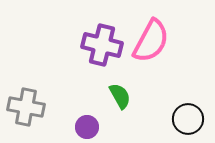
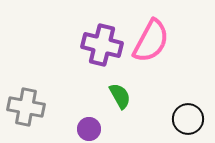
purple circle: moved 2 px right, 2 px down
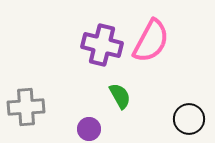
gray cross: rotated 15 degrees counterclockwise
black circle: moved 1 px right
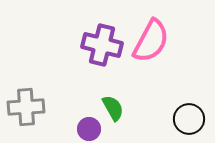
green semicircle: moved 7 px left, 12 px down
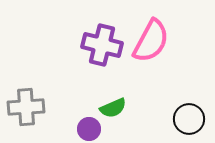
green semicircle: rotated 96 degrees clockwise
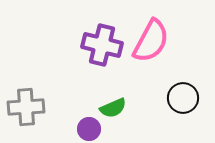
black circle: moved 6 px left, 21 px up
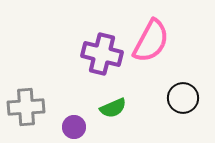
purple cross: moved 9 px down
purple circle: moved 15 px left, 2 px up
